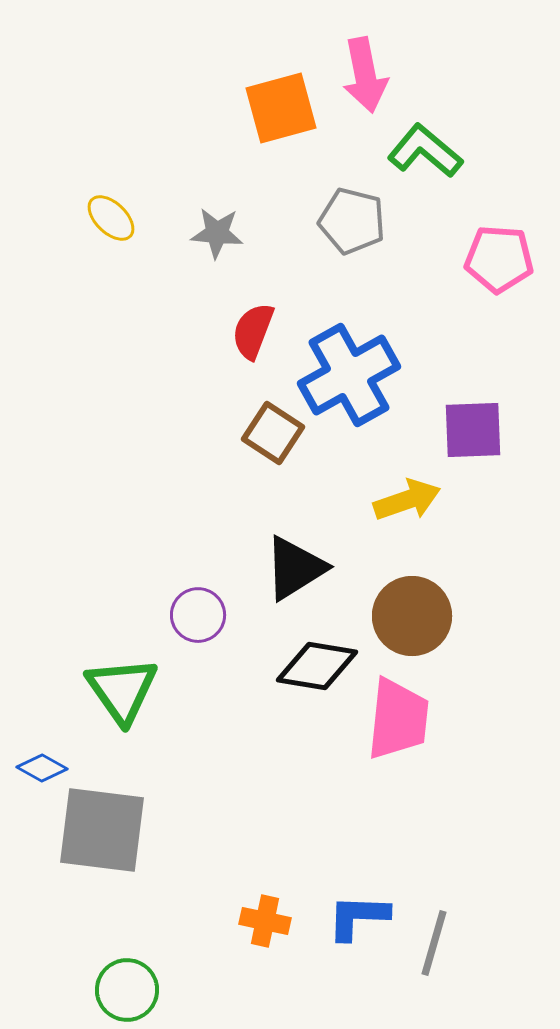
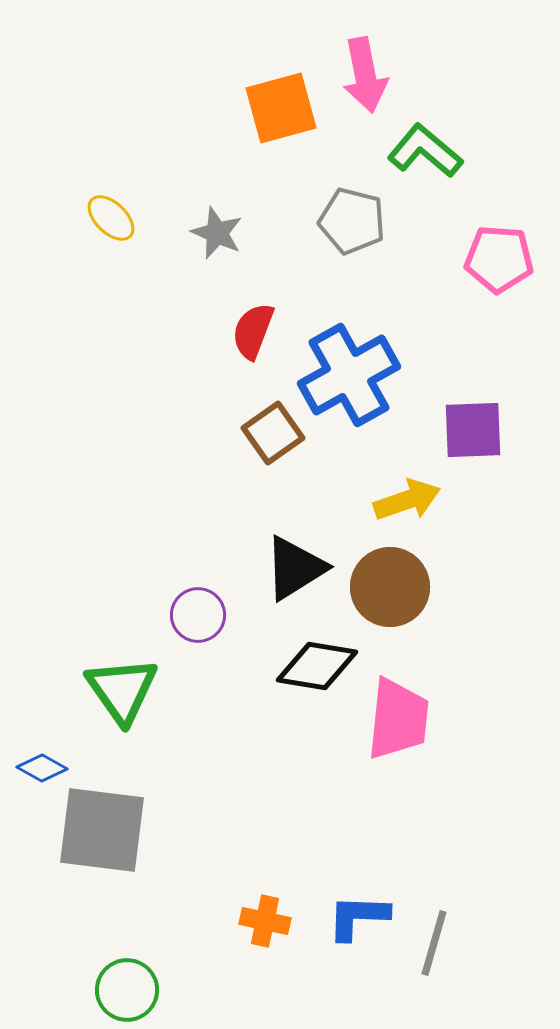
gray star: rotated 18 degrees clockwise
brown square: rotated 22 degrees clockwise
brown circle: moved 22 px left, 29 px up
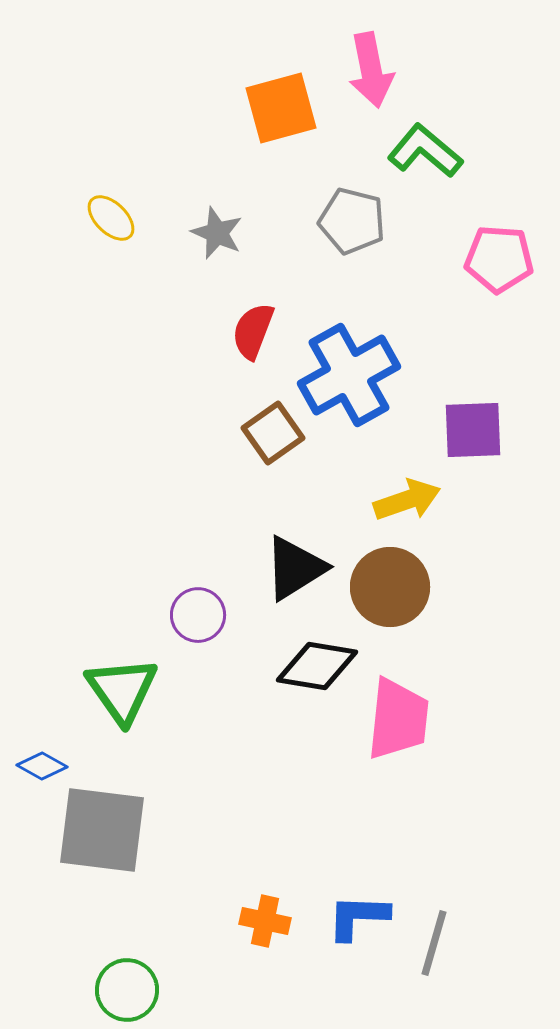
pink arrow: moved 6 px right, 5 px up
blue diamond: moved 2 px up
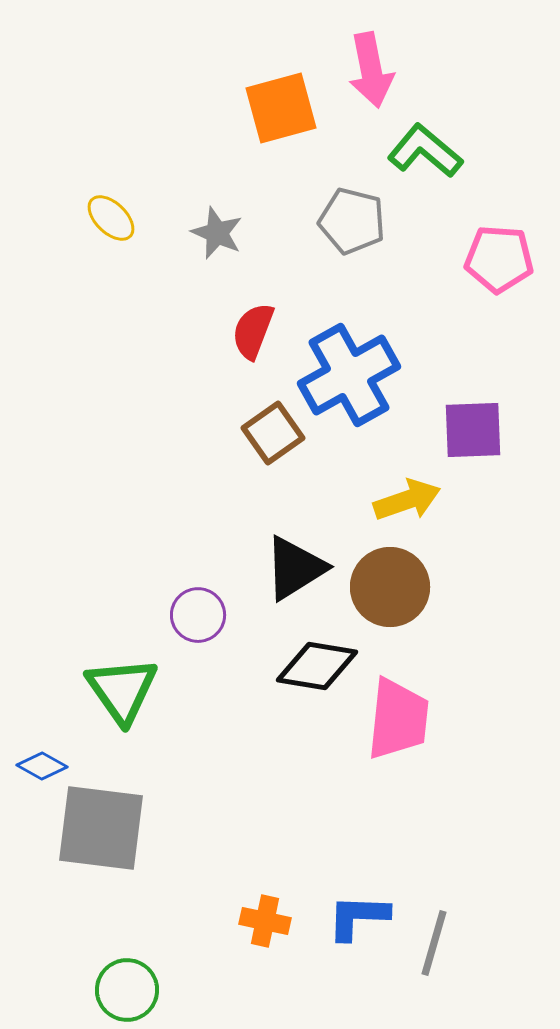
gray square: moved 1 px left, 2 px up
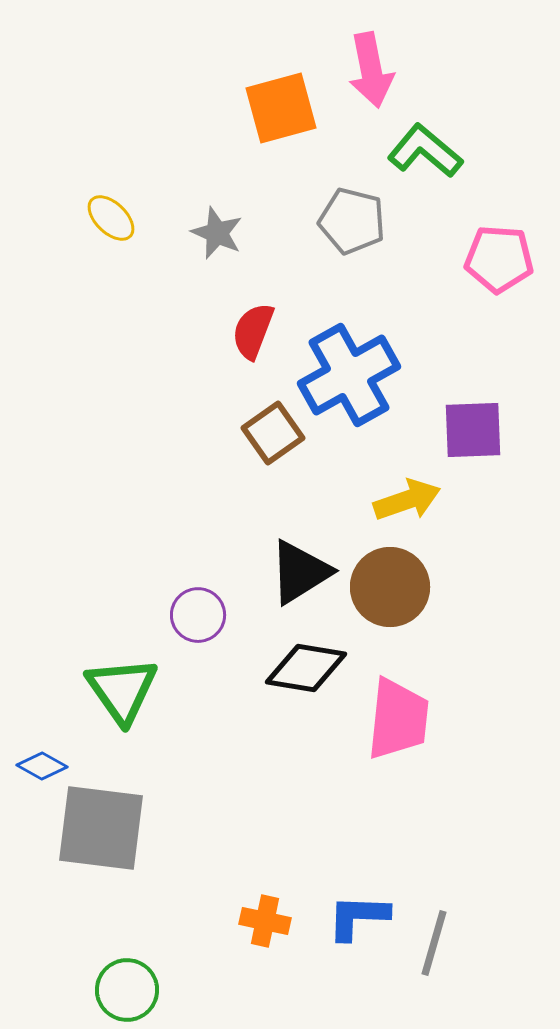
black triangle: moved 5 px right, 4 px down
black diamond: moved 11 px left, 2 px down
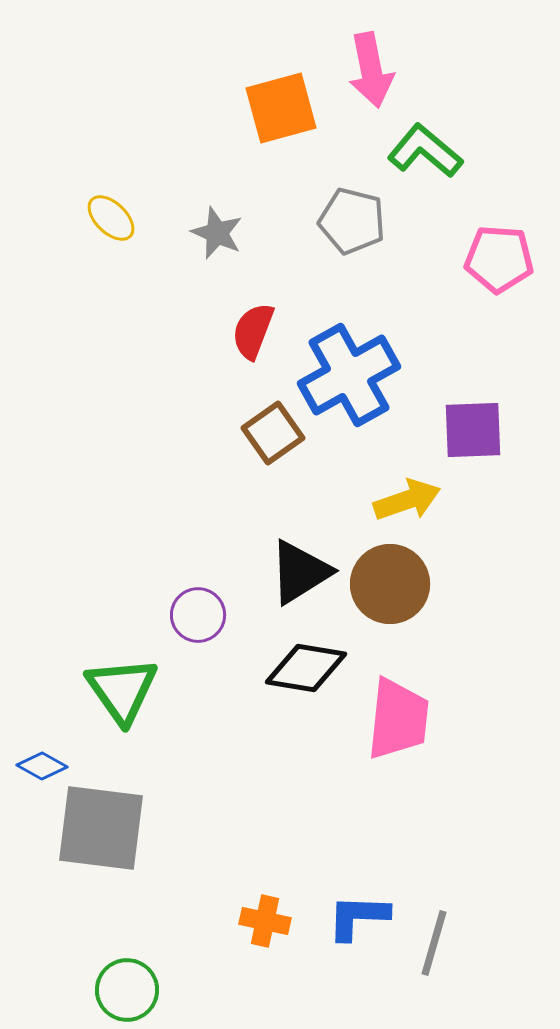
brown circle: moved 3 px up
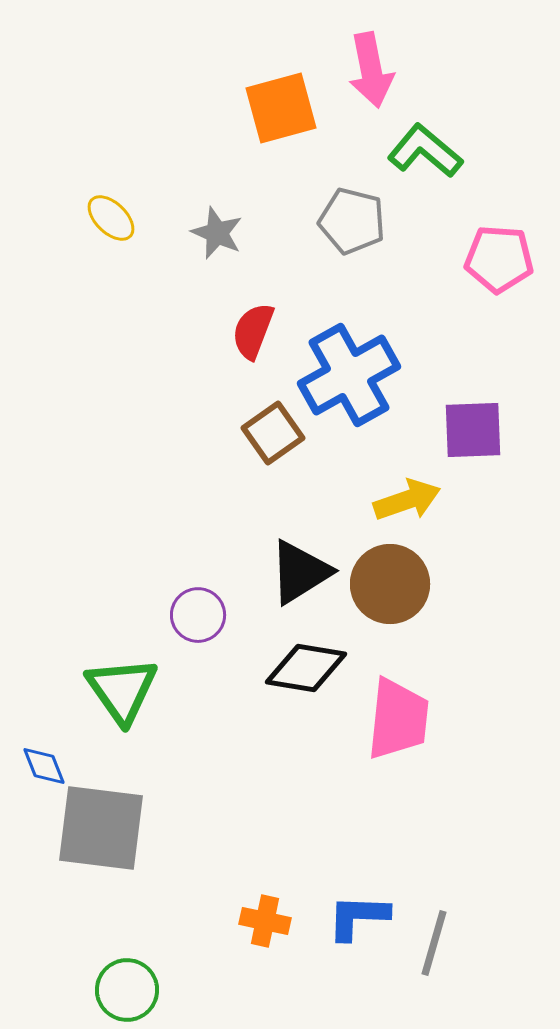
blue diamond: moved 2 px right; rotated 39 degrees clockwise
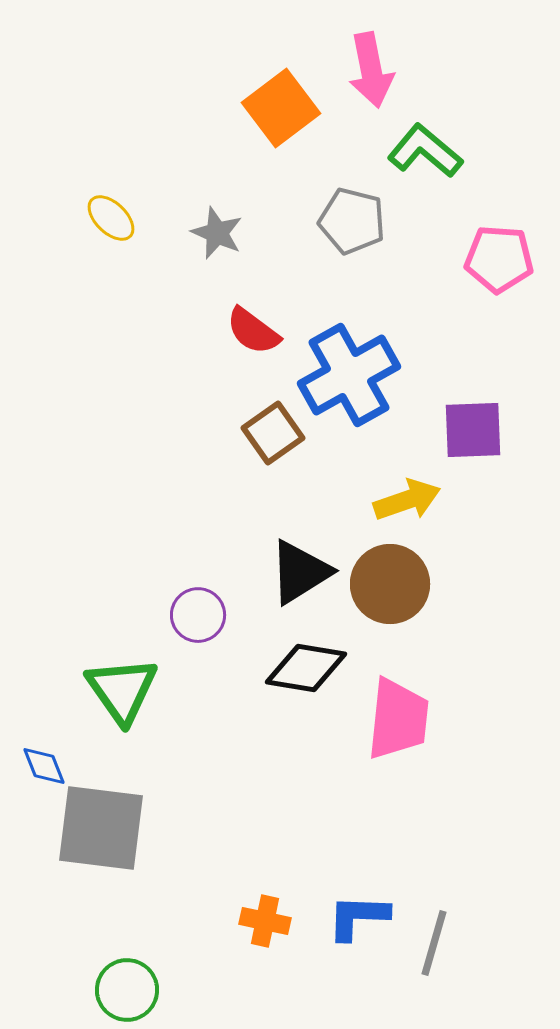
orange square: rotated 22 degrees counterclockwise
red semicircle: rotated 74 degrees counterclockwise
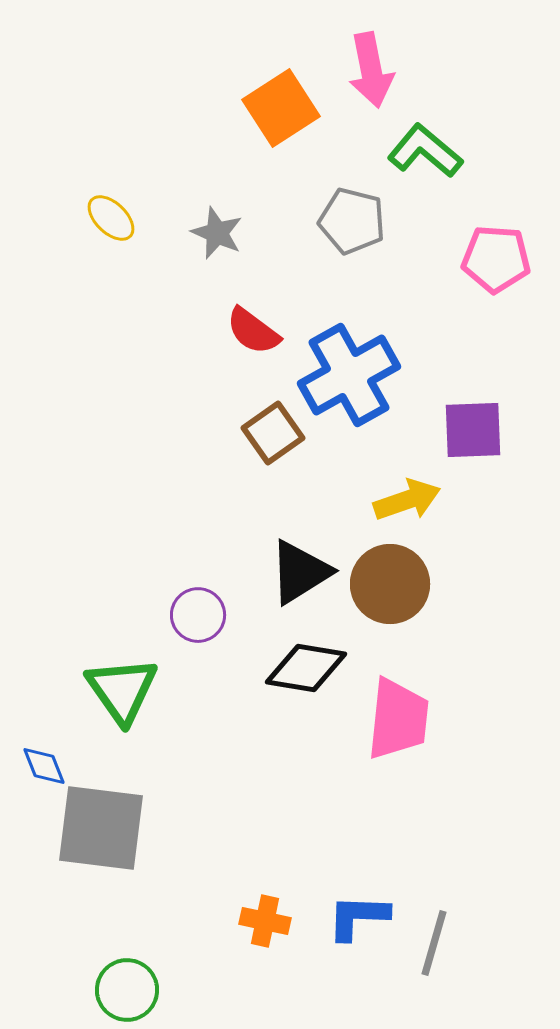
orange square: rotated 4 degrees clockwise
pink pentagon: moved 3 px left
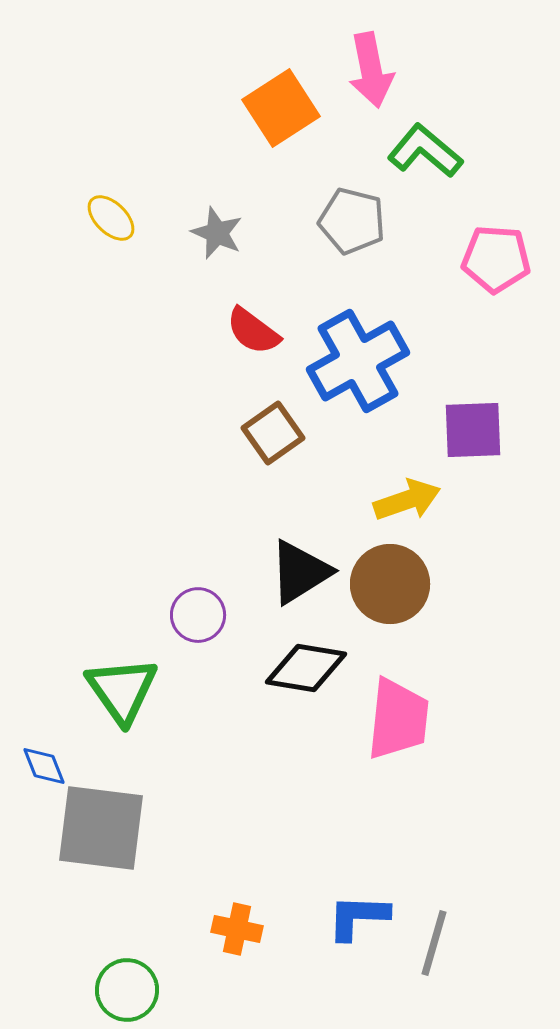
blue cross: moved 9 px right, 14 px up
orange cross: moved 28 px left, 8 px down
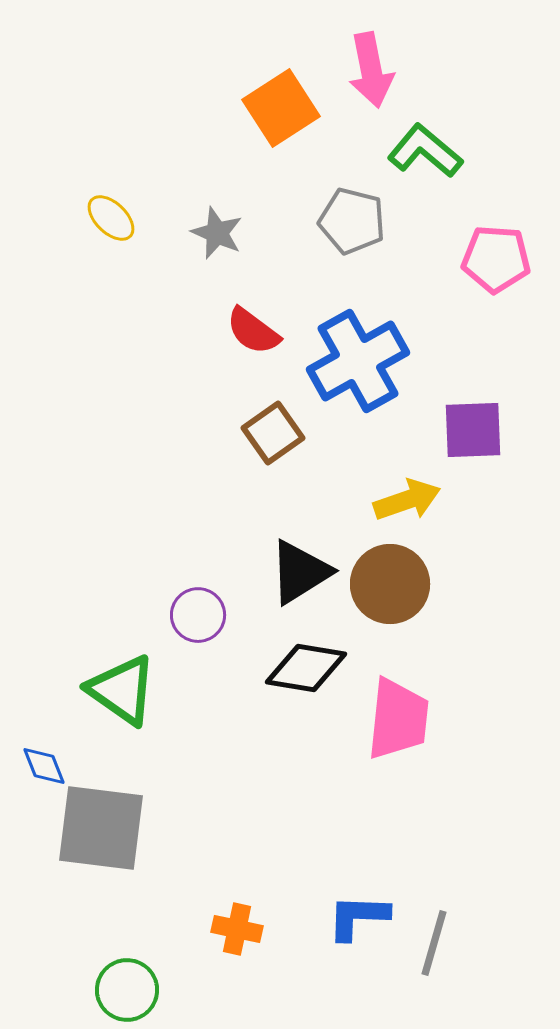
green triangle: rotated 20 degrees counterclockwise
